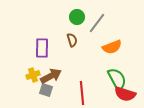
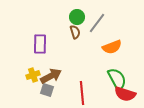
brown semicircle: moved 3 px right, 8 px up
purple rectangle: moved 2 px left, 4 px up
gray square: moved 1 px right
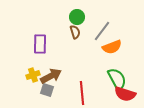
gray line: moved 5 px right, 8 px down
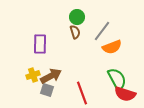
red line: rotated 15 degrees counterclockwise
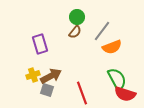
brown semicircle: rotated 56 degrees clockwise
purple rectangle: rotated 18 degrees counterclockwise
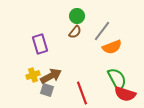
green circle: moved 1 px up
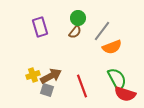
green circle: moved 1 px right, 2 px down
purple rectangle: moved 17 px up
red line: moved 7 px up
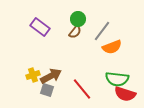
green circle: moved 1 px down
purple rectangle: rotated 36 degrees counterclockwise
green semicircle: rotated 125 degrees clockwise
red line: moved 3 px down; rotated 20 degrees counterclockwise
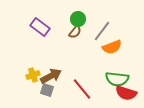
red semicircle: moved 1 px right, 1 px up
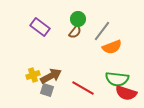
red line: moved 1 px right, 1 px up; rotated 20 degrees counterclockwise
